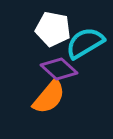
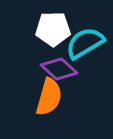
white pentagon: rotated 12 degrees counterclockwise
orange semicircle: rotated 24 degrees counterclockwise
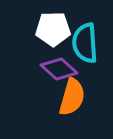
cyan semicircle: rotated 63 degrees counterclockwise
orange semicircle: moved 23 px right
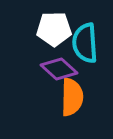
white pentagon: moved 1 px right
orange semicircle: rotated 15 degrees counterclockwise
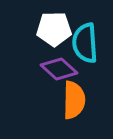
orange semicircle: moved 2 px right, 3 px down
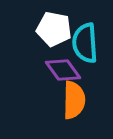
white pentagon: rotated 12 degrees clockwise
purple diamond: moved 4 px right, 1 px down; rotated 12 degrees clockwise
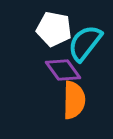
cyan semicircle: rotated 42 degrees clockwise
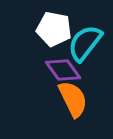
orange semicircle: moved 1 px left, 1 px up; rotated 27 degrees counterclockwise
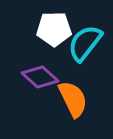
white pentagon: rotated 12 degrees counterclockwise
purple diamond: moved 23 px left, 7 px down; rotated 12 degrees counterclockwise
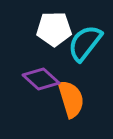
purple diamond: moved 1 px right, 2 px down
orange semicircle: moved 2 px left; rotated 9 degrees clockwise
